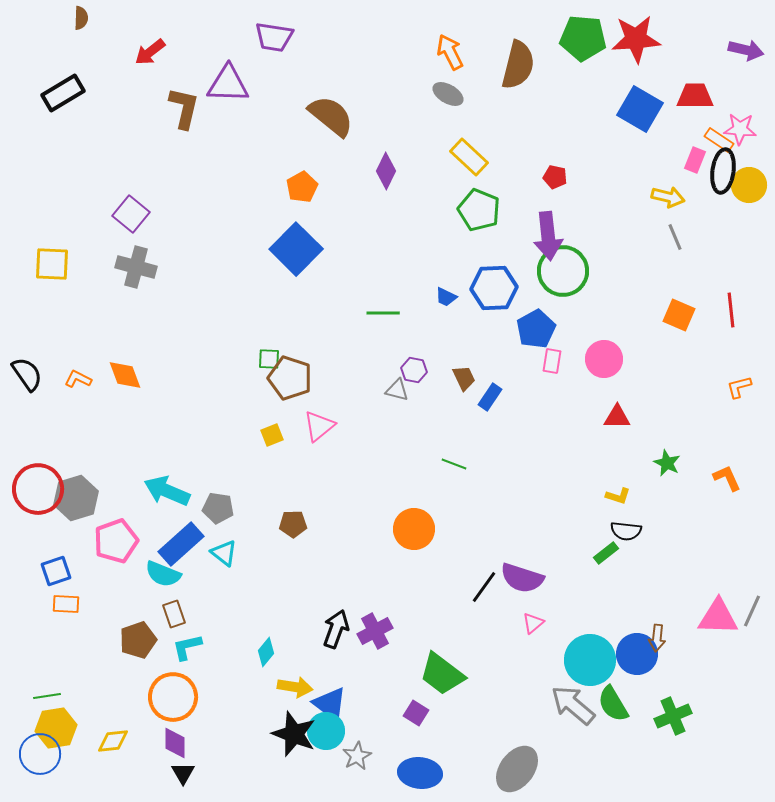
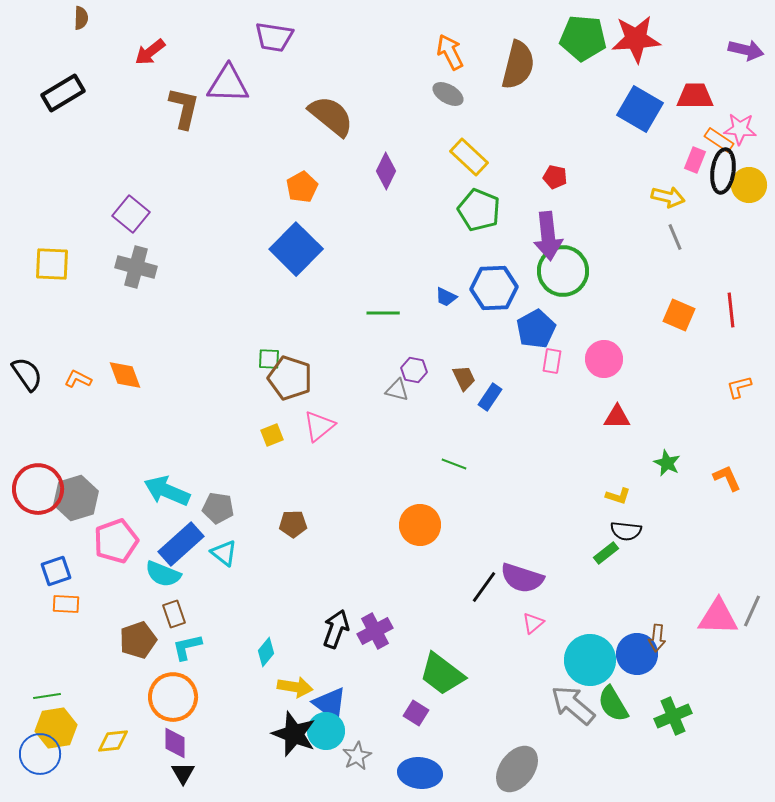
orange circle at (414, 529): moved 6 px right, 4 px up
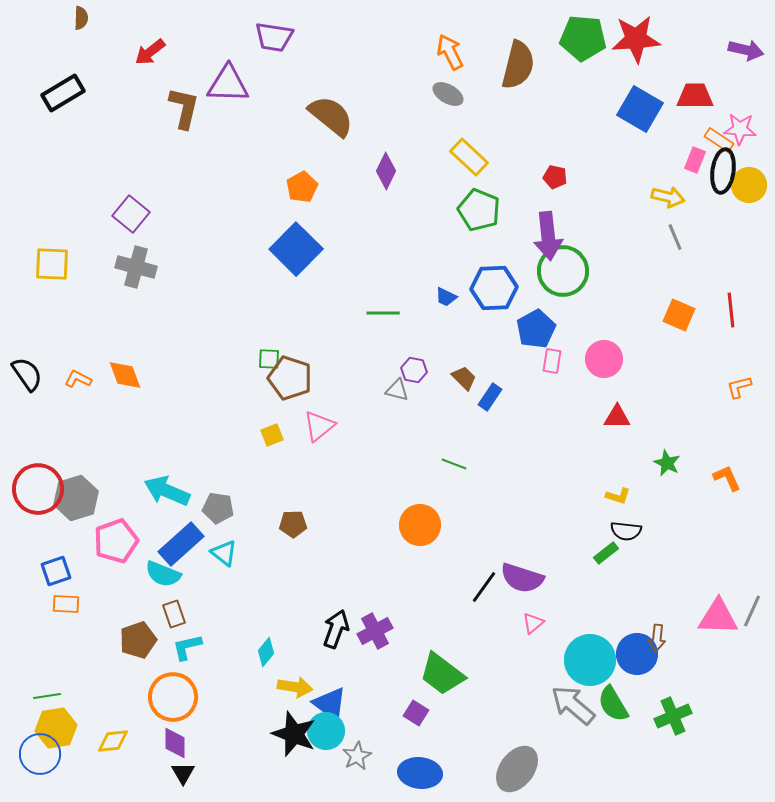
brown trapezoid at (464, 378): rotated 20 degrees counterclockwise
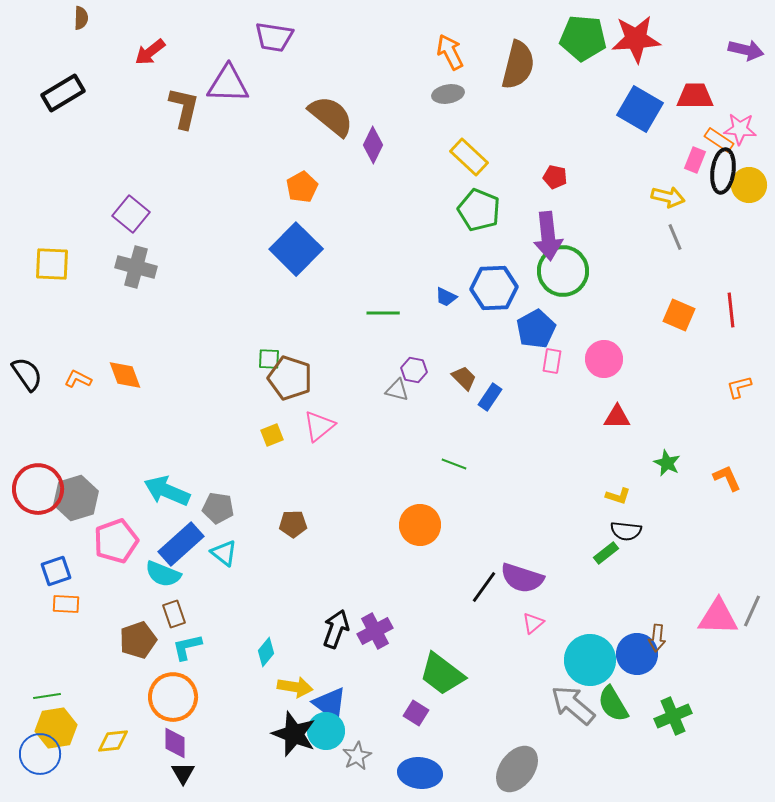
gray ellipse at (448, 94): rotated 40 degrees counterclockwise
purple diamond at (386, 171): moved 13 px left, 26 px up
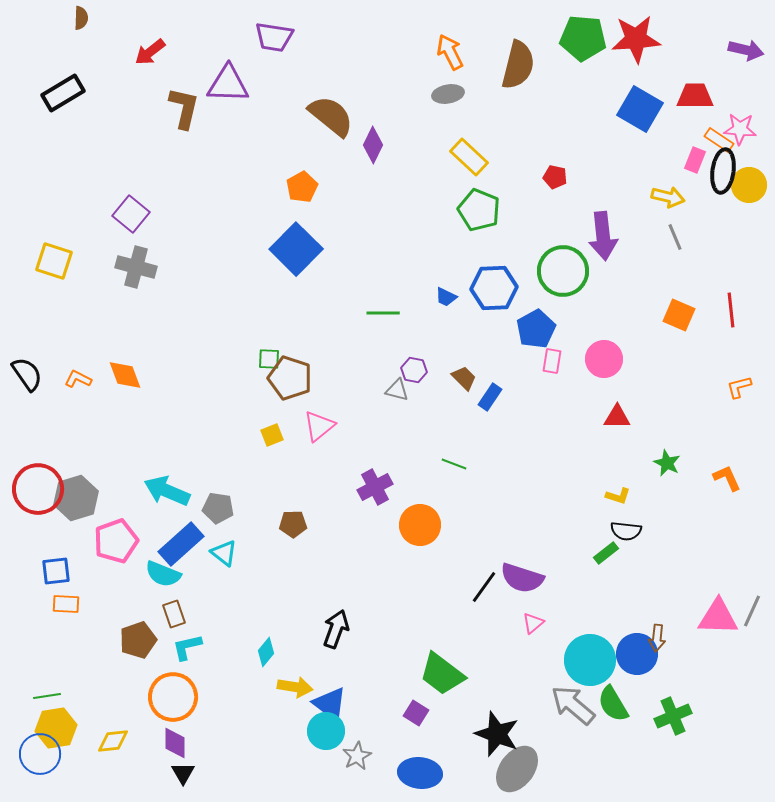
purple arrow at (548, 236): moved 55 px right
yellow square at (52, 264): moved 2 px right, 3 px up; rotated 15 degrees clockwise
blue square at (56, 571): rotated 12 degrees clockwise
purple cross at (375, 631): moved 144 px up
black star at (294, 734): moved 203 px right
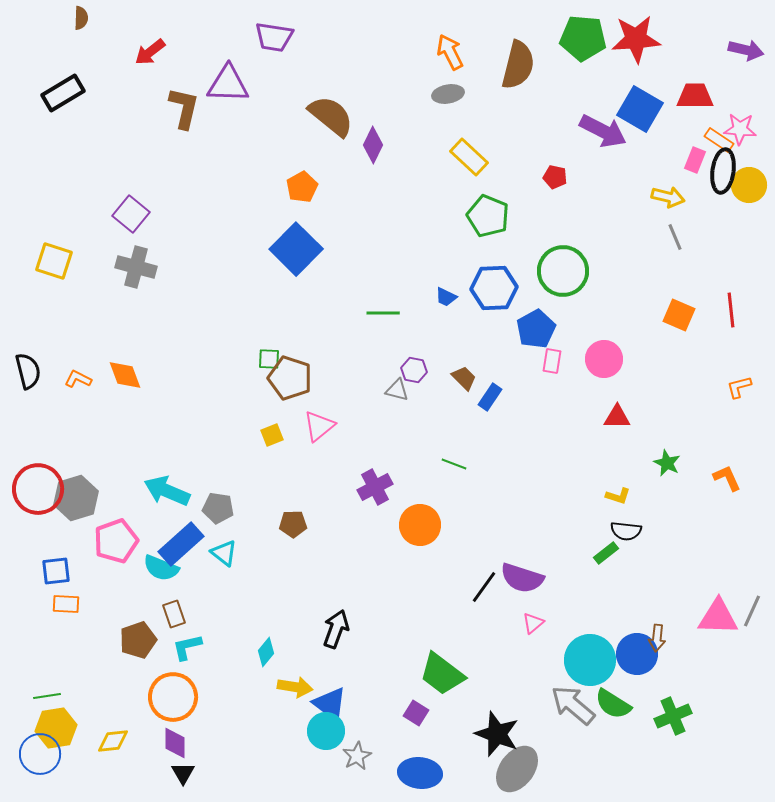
green pentagon at (479, 210): moved 9 px right, 6 px down
purple arrow at (603, 236): moved 105 px up; rotated 57 degrees counterclockwise
black semicircle at (27, 374): moved 1 px right, 3 px up; rotated 21 degrees clockwise
cyan semicircle at (163, 574): moved 2 px left, 6 px up
green semicircle at (613, 704): rotated 27 degrees counterclockwise
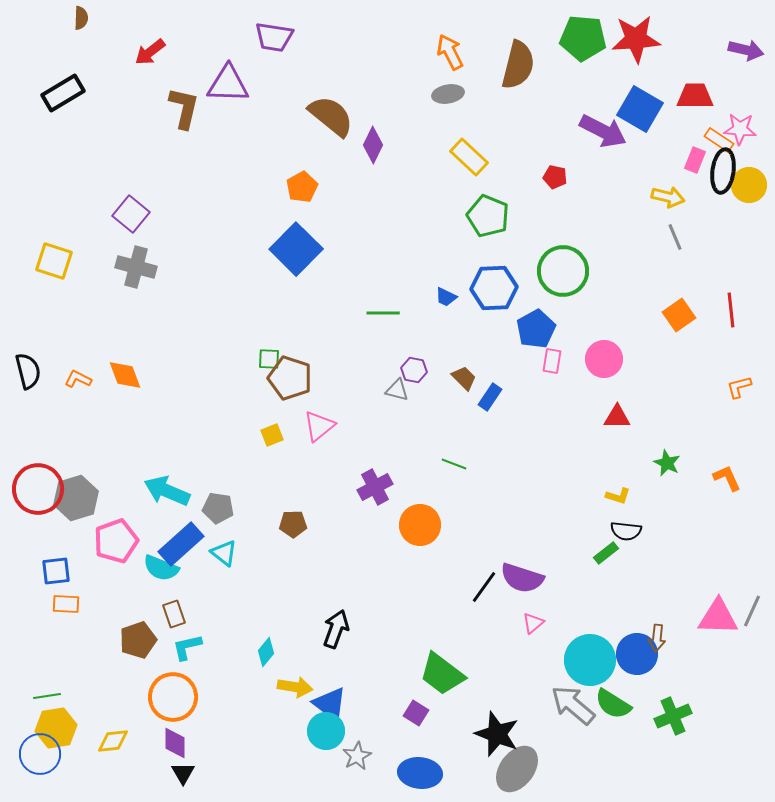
orange square at (679, 315): rotated 32 degrees clockwise
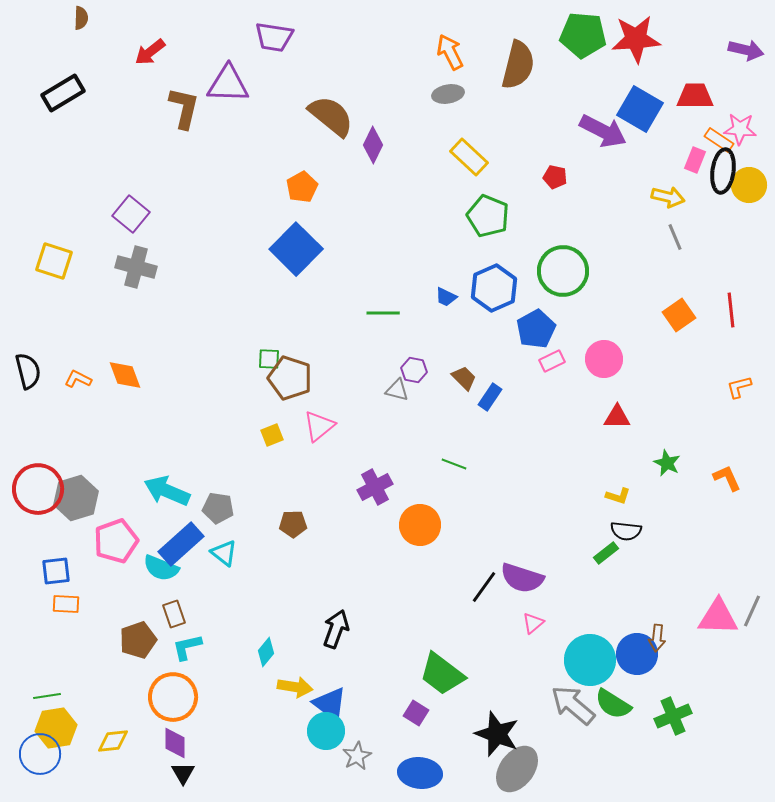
green pentagon at (583, 38): moved 3 px up
blue hexagon at (494, 288): rotated 21 degrees counterclockwise
pink rectangle at (552, 361): rotated 55 degrees clockwise
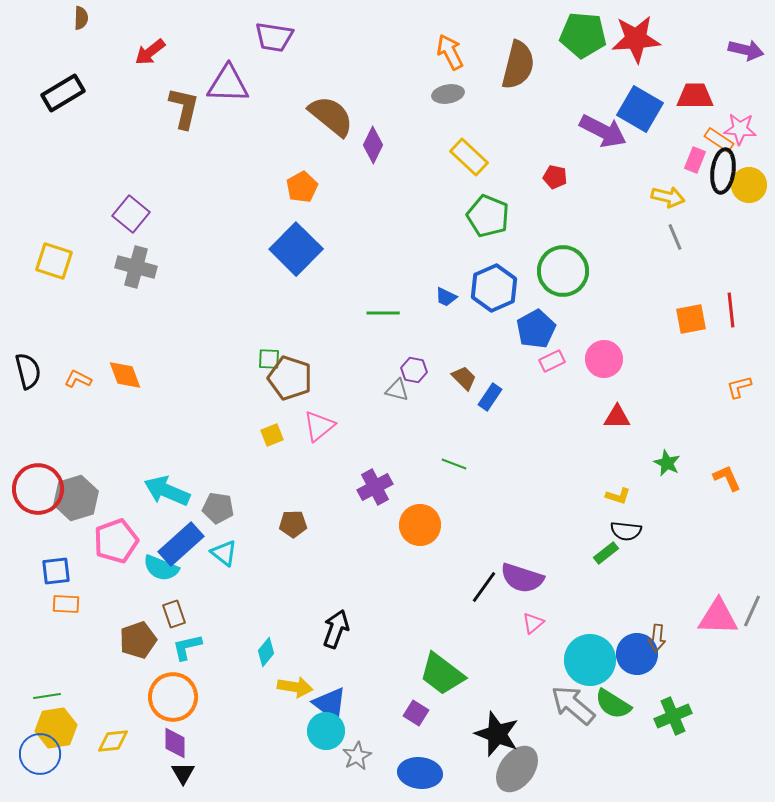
orange square at (679, 315): moved 12 px right, 4 px down; rotated 24 degrees clockwise
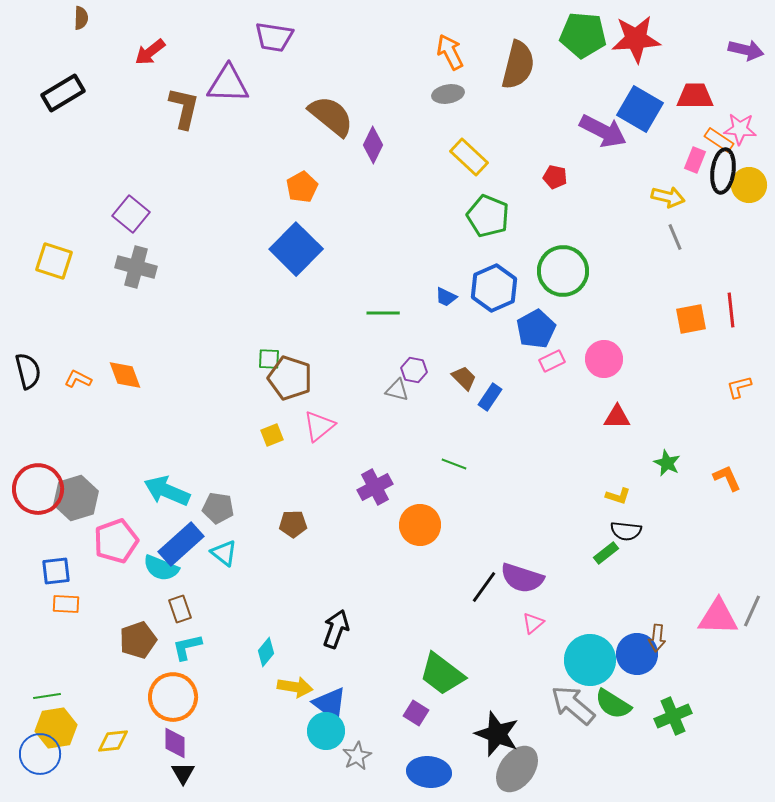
brown rectangle at (174, 614): moved 6 px right, 5 px up
blue ellipse at (420, 773): moved 9 px right, 1 px up
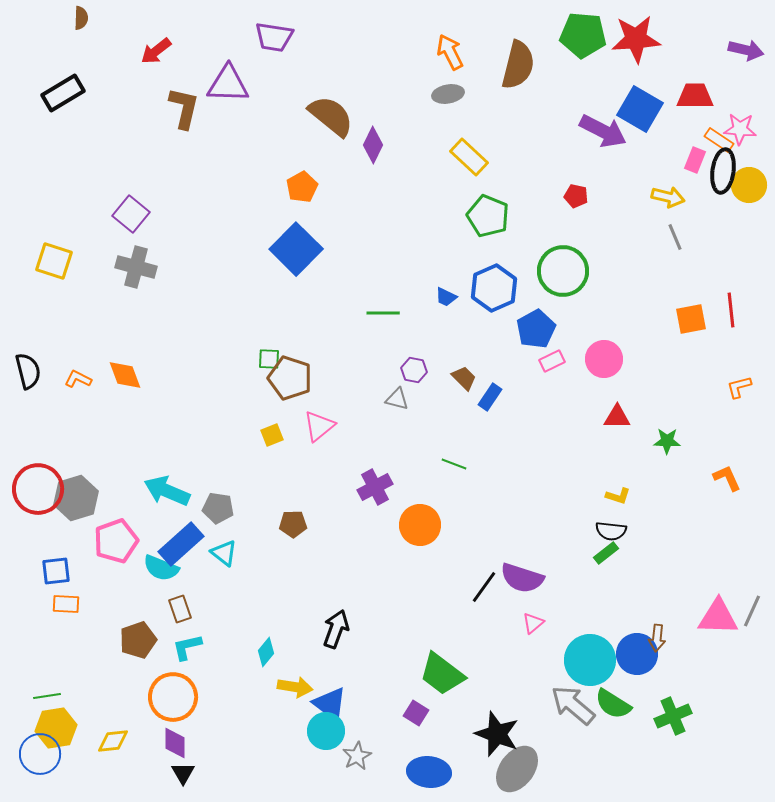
red arrow at (150, 52): moved 6 px right, 1 px up
red pentagon at (555, 177): moved 21 px right, 19 px down
gray triangle at (397, 390): moved 9 px down
green star at (667, 463): moved 22 px up; rotated 24 degrees counterclockwise
black semicircle at (626, 531): moved 15 px left
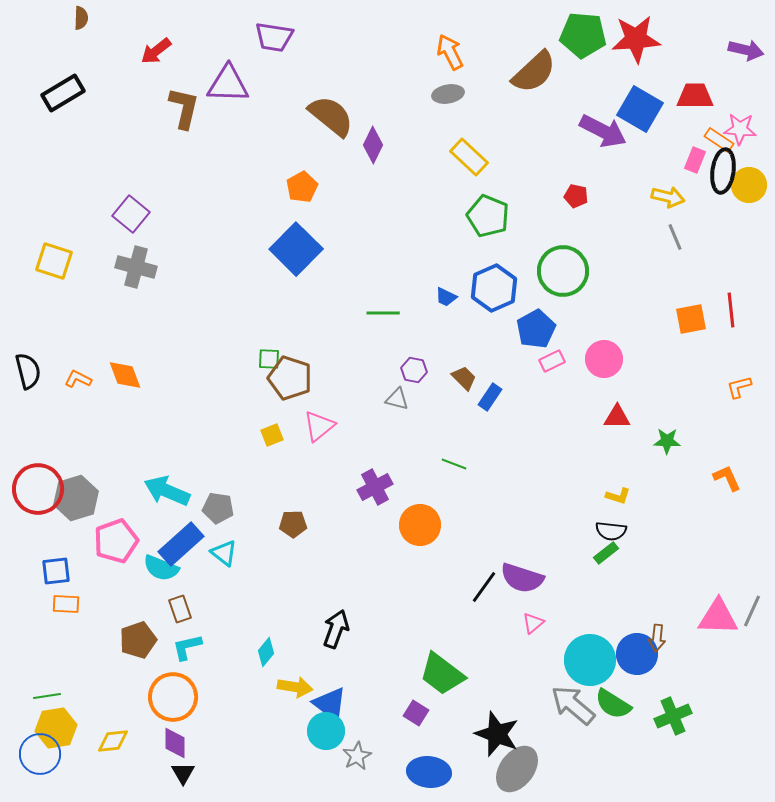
brown semicircle at (518, 65): moved 16 px right, 7 px down; rotated 33 degrees clockwise
